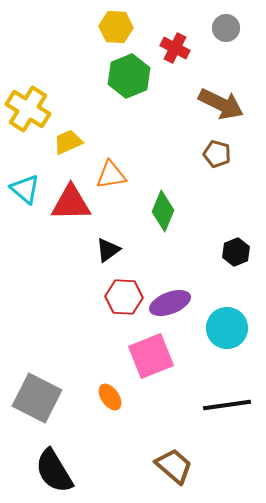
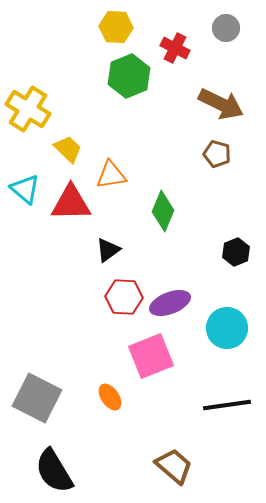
yellow trapezoid: moved 7 px down; rotated 68 degrees clockwise
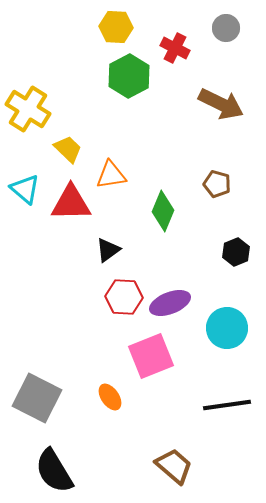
green hexagon: rotated 6 degrees counterclockwise
brown pentagon: moved 30 px down
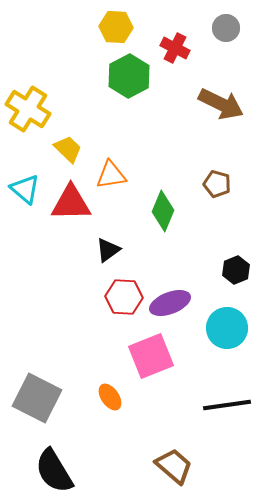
black hexagon: moved 18 px down
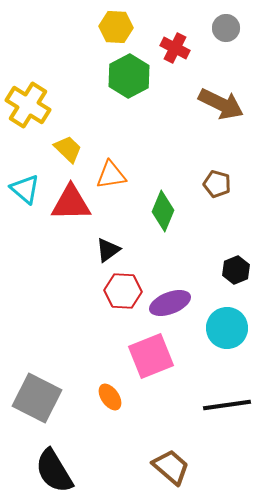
yellow cross: moved 4 px up
red hexagon: moved 1 px left, 6 px up
brown trapezoid: moved 3 px left, 1 px down
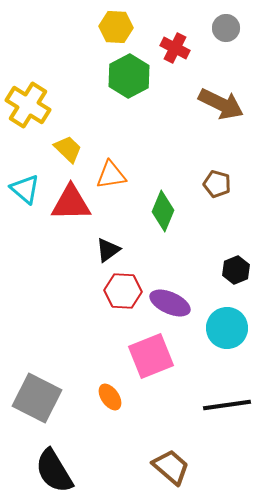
purple ellipse: rotated 45 degrees clockwise
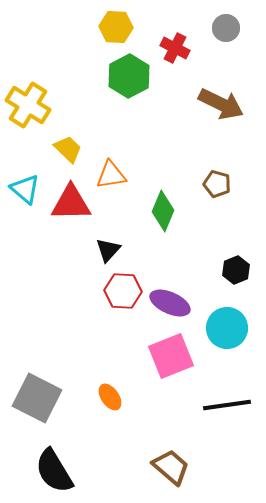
black triangle: rotated 12 degrees counterclockwise
pink square: moved 20 px right
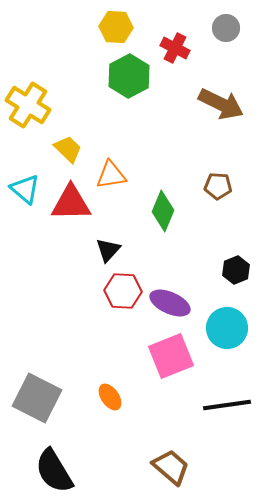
brown pentagon: moved 1 px right, 2 px down; rotated 12 degrees counterclockwise
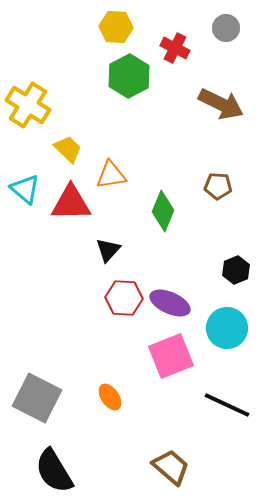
red hexagon: moved 1 px right, 7 px down
black line: rotated 33 degrees clockwise
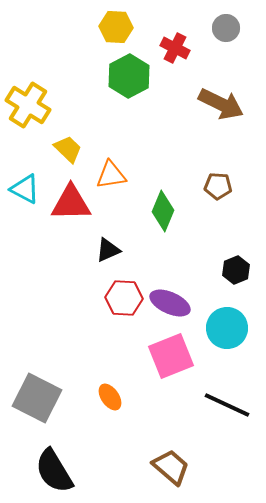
cyan triangle: rotated 12 degrees counterclockwise
black triangle: rotated 24 degrees clockwise
